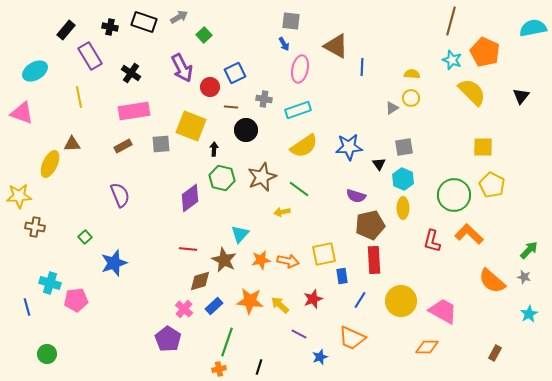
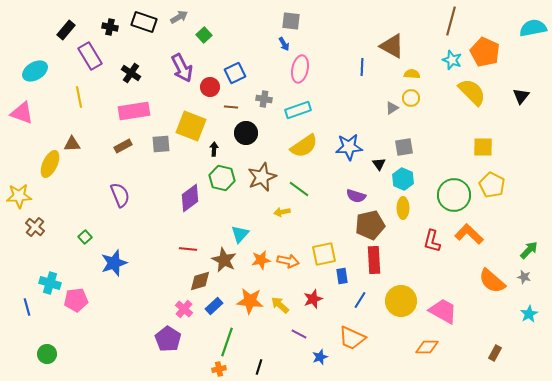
brown triangle at (336, 46): moved 56 px right
black circle at (246, 130): moved 3 px down
brown cross at (35, 227): rotated 30 degrees clockwise
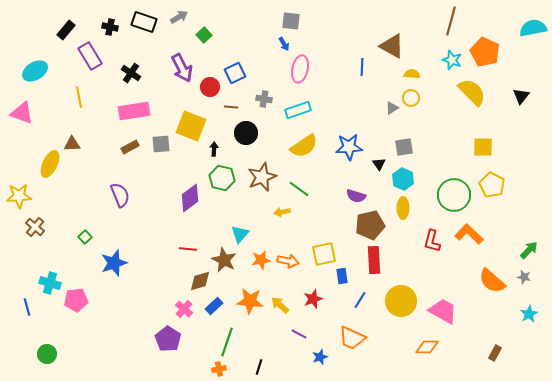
brown rectangle at (123, 146): moved 7 px right, 1 px down
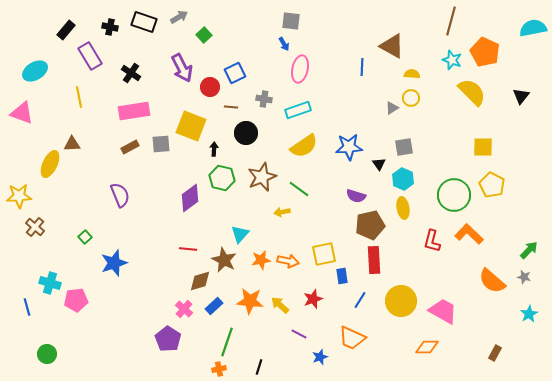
yellow ellipse at (403, 208): rotated 10 degrees counterclockwise
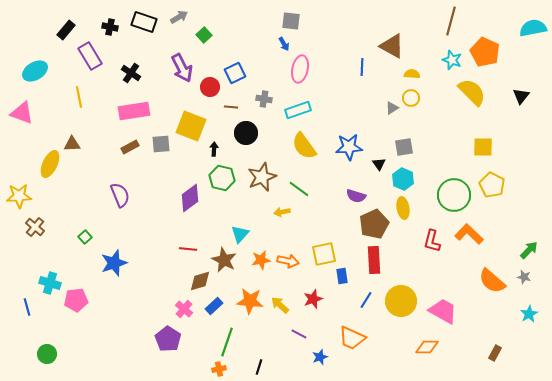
yellow semicircle at (304, 146): rotated 88 degrees clockwise
brown pentagon at (370, 225): moved 4 px right, 1 px up; rotated 12 degrees counterclockwise
blue line at (360, 300): moved 6 px right
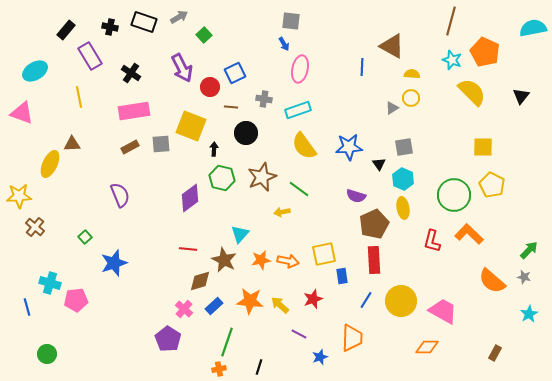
orange trapezoid at (352, 338): rotated 112 degrees counterclockwise
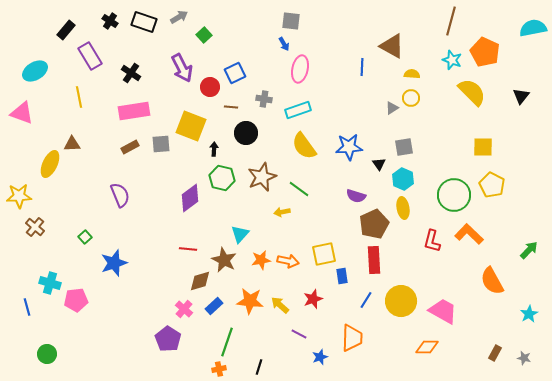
black cross at (110, 27): moved 6 px up; rotated 21 degrees clockwise
gray star at (524, 277): moved 81 px down
orange semicircle at (492, 281): rotated 20 degrees clockwise
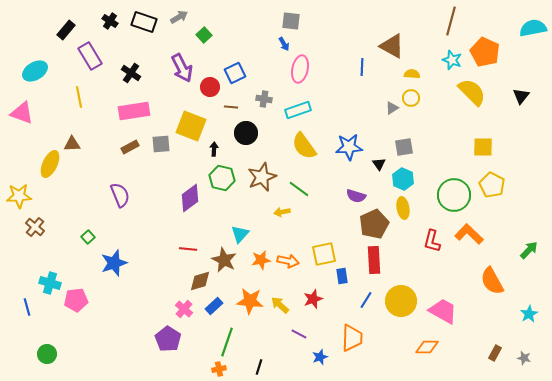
green square at (85, 237): moved 3 px right
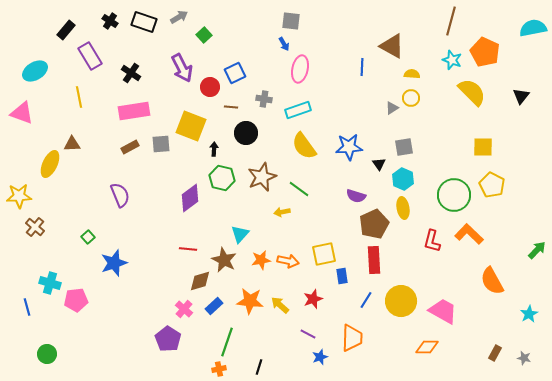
green arrow at (529, 250): moved 8 px right
purple line at (299, 334): moved 9 px right
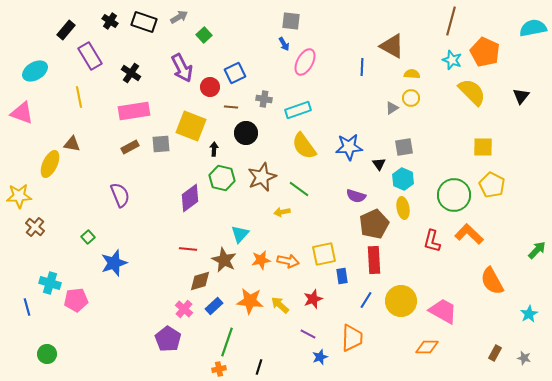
pink ellipse at (300, 69): moved 5 px right, 7 px up; rotated 16 degrees clockwise
brown triangle at (72, 144): rotated 12 degrees clockwise
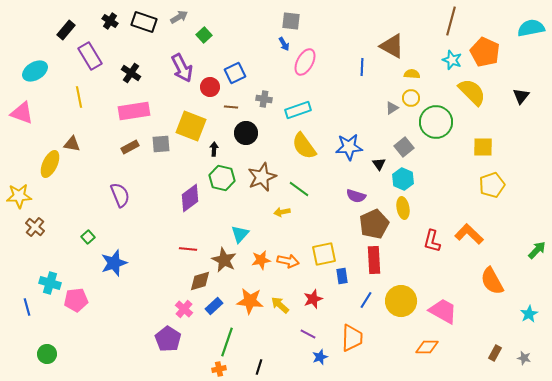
cyan semicircle at (533, 28): moved 2 px left
gray square at (404, 147): rotated 30 degrees counterclockwise
yellow pentagon at (492, 185): rotated 25 degrees clockwise
green circle at (454, 195): moved 18 px left, 73 px up
